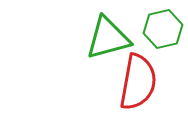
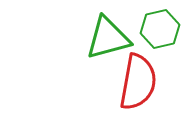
green hexagon: moved 3 px left
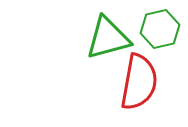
red semicircle: moved 1 px right
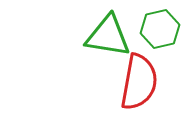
green triangle: moved 2 px up; rotated 24 degrees clockwise
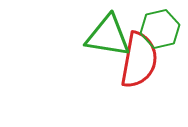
red semicircle: moved 22 px up
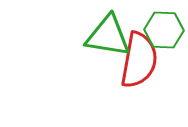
green hexagon: moved 4 px right, 1 px down; rotated 15 degrees clockwise
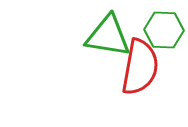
red semicircle: moved 1 px right, 7 px down
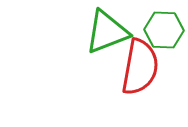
green triangle: moved 1 px left, 4 px up; rotated 30 degrees counterclockwise
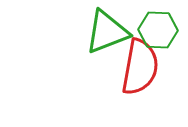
green hexagon: moved 6 px left
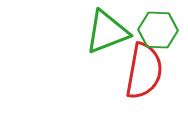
red semicircle: moved 4 px right, 4 px down
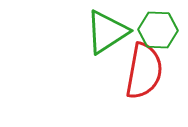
green triangle: rotated 12 degrees counterclockwise
